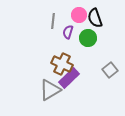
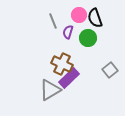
gray line: rotated 28 degrees counterclockwise
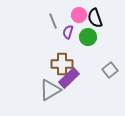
green circle: moved 1 px up
brown cross: rotated 25 degrees counterclockwise
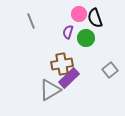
pink circle: moved 1 px up
gray line: moved 22 px left
green circle: moved 2 px left, 1 px down
brown cross: rotated 10 degrees counterclockwise
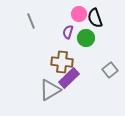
brown cross: moved 2 px up; rotated 15 degrees clockwise
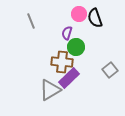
purple semicircle: moved 1 px left, 1 px down
green circle: moved 10 px left, 9 px down
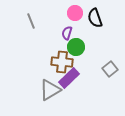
pink circle: moved 4 px left, 1 px up
gray square: moved 1 px up
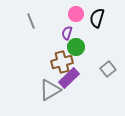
pink circle: moved 1 px right, 1 px down
black semicircle: moved 2 px right; rotated 36 degrees clockwise
brown cross: rotated 20 degrees counterclockwise
gray square: moved 2 px left
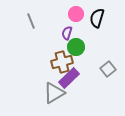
gray triangle: moved 4 px right, 3 px down
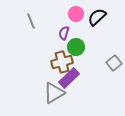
black semicircle: moved 1 px up; rotated 30 degrees clockwise
purple semicircle: moved 3 px left
gray square: moved 6 px right, 6 px up
